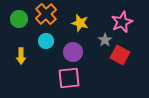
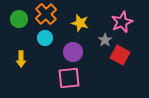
cyan circle: moved 1 px left, 3 px up
yellow arrow: moved 3 px down
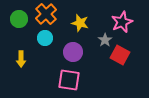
pink square: moved 2 px down; rotated 15 degrees clockwise
